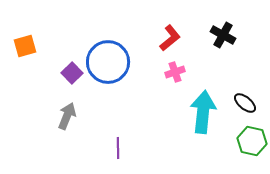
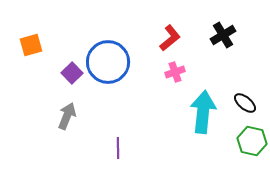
black cross: rotated 30 degrees clockwise
orange square: moved 6 px right, 1 px up
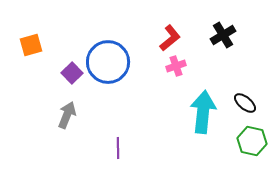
pink cross: moved 1 px right, 6 px up
gray arrow: moved 1 px up
